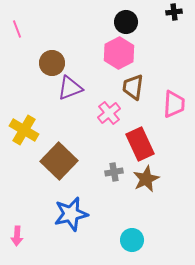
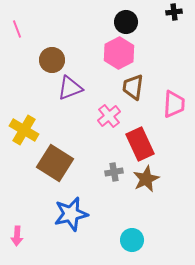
brown circle: moved 3 px up
pink cross: moved 3 px down
brown square: moved 4 px left, 2 px down; rotated 12 degrees counterclockwise
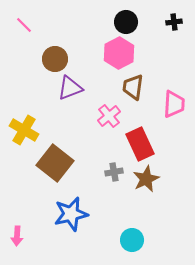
black cross: moved 10 px down
pink line: moved 7 px right, 4 px up; rotated 24 degrees counterclockwise
brown circle: moved 3 px right, 1 px up
brown square: rotated 6 degrees clockwise
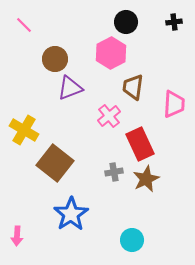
pink hexagon: moved 8 px left
blue star: rotated 20 degrees counterclockwise
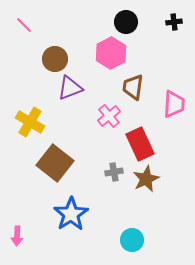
yellow cross: moved 6 px right, 8 px up
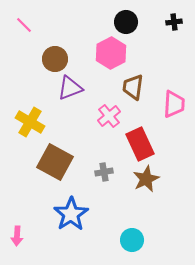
brown square: moved 1 px up; rotated 9 degrees counterclockwise
gray cross: moved 10 px left
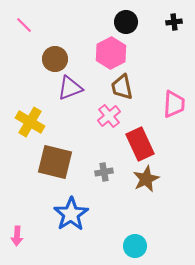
brown trapezoid: moved 11 px left; rotated 20 degrees counterclockwise
brown square: rotated 15 degrees counterclockwise
cyan circle: moved 3 px right, 6 px down
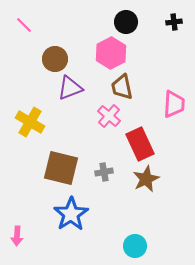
pink cross: rotated 10 degrees counterclockwise
brown square: moved 6 px right, 6 px down
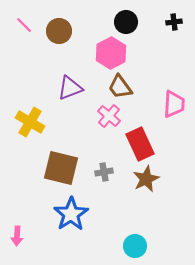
brown circle: moved 4 px right, 28 px up
brown trapezoid: moved 2 px left; rotated 24 degrees counterclockwise
